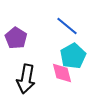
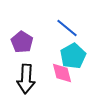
blue line: moved 2 px down
purple pentagon: moved 6 px right, 4 px down
black arrow: rotated 8 degrees counterclockwise
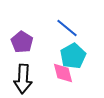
pink diamond: moved 1 px right
black arrow: moved 3 px left
